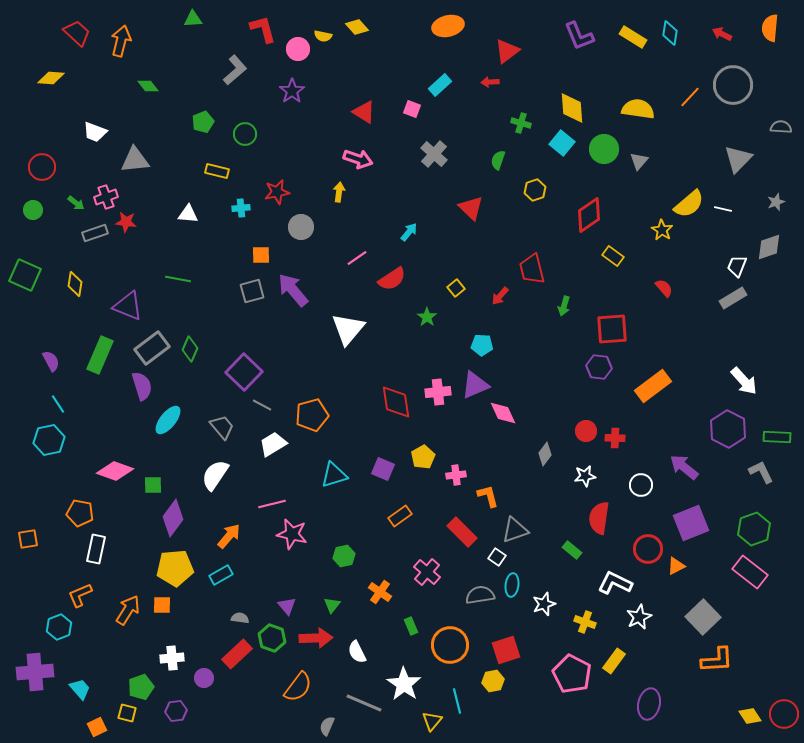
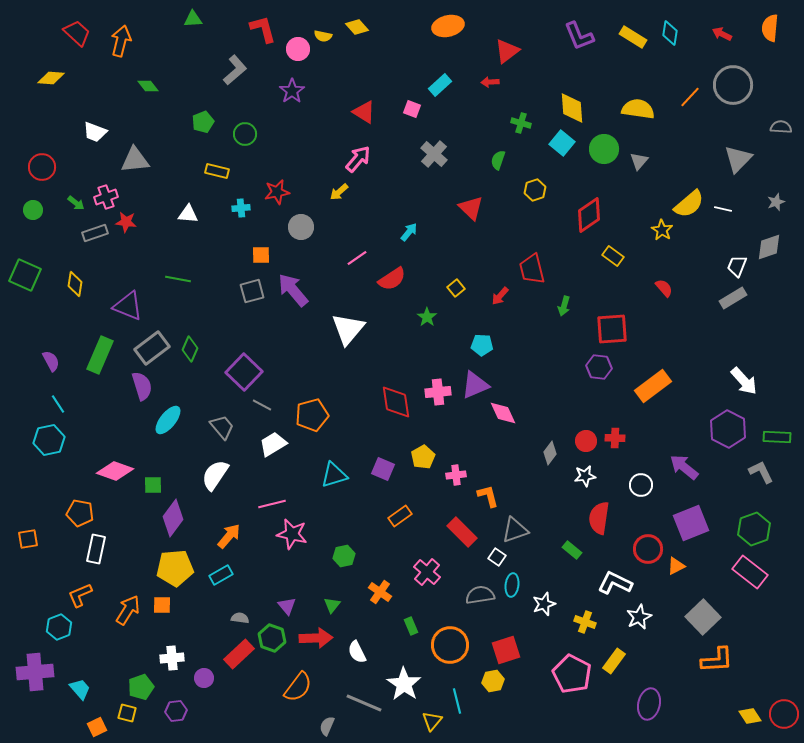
pink arrow at (358, 159): rotated 68 degrees counterclockwise
yellow arrow at (339, 192): rotated 138 degrees counterclockwise
red circle at (586, 431): moved 10 px down
gray diamond at (545, 454): moved 5 px right, 1 px up
red rectangle at (237, 654): moved 2 px right
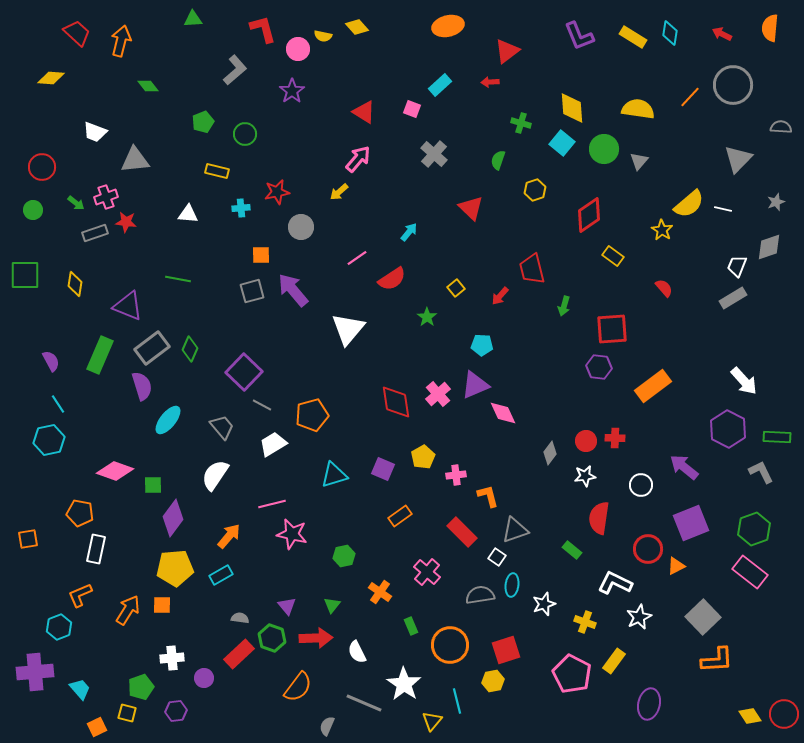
green square at (25, 275): rotated 24 degrees counterclockwise
pink cross at (438, 392): moved 2 px down; rotated 35 degrees counterclockwise
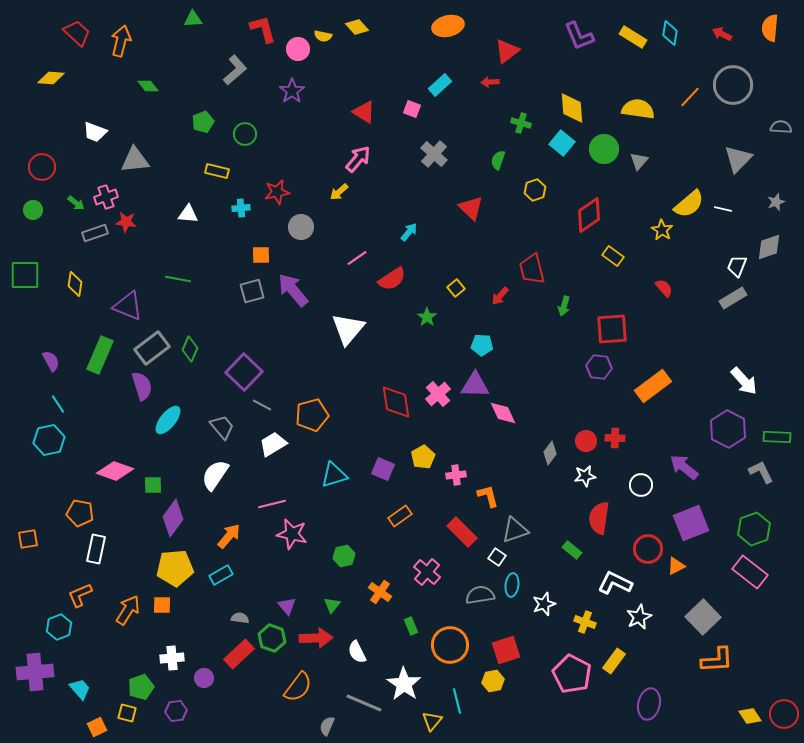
purple triangle at (475, 385): rotated 24 degrees clockwise
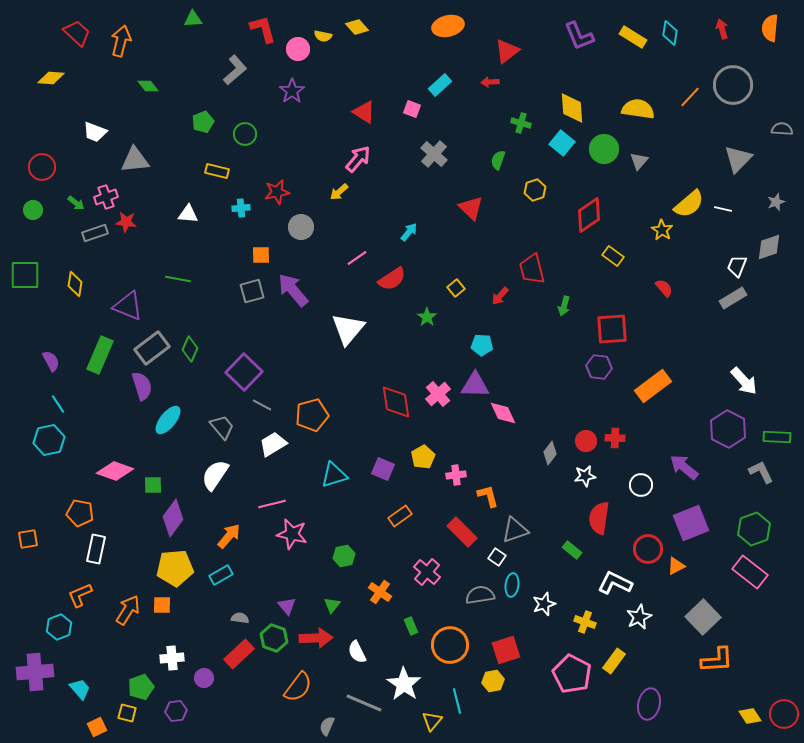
red arrow at (722, 34): moved 5 px up; rotated 48 degrees clockwise
gray semicircle at (781, 127): moved 1 px right, 2 px down
green hexagon at (272, 638): moved 2 px right
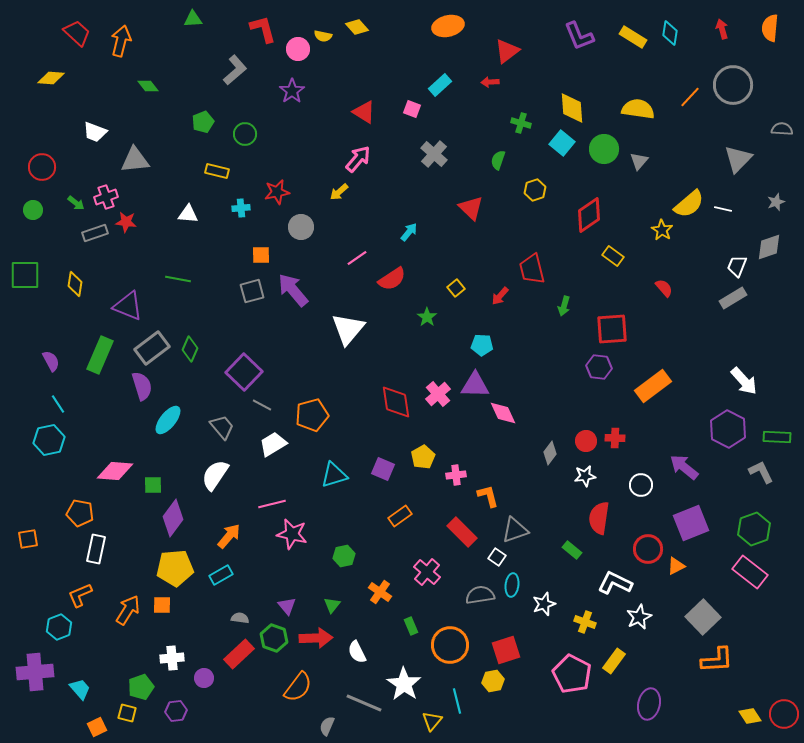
pink diamond at (115, 471): rotated 15 degrees counterclockwise
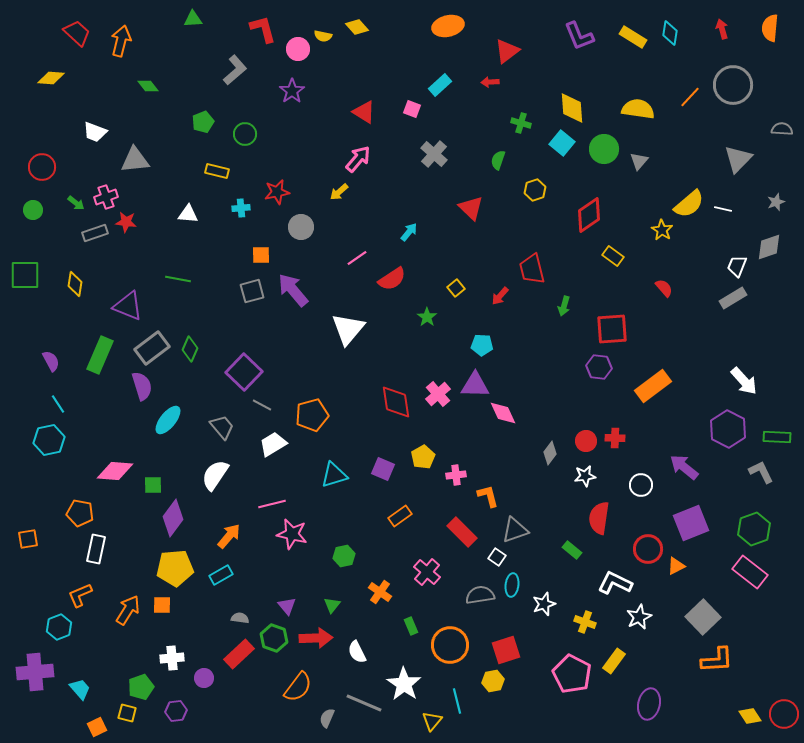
gray semicircle at (327, 726): moved 8 px up
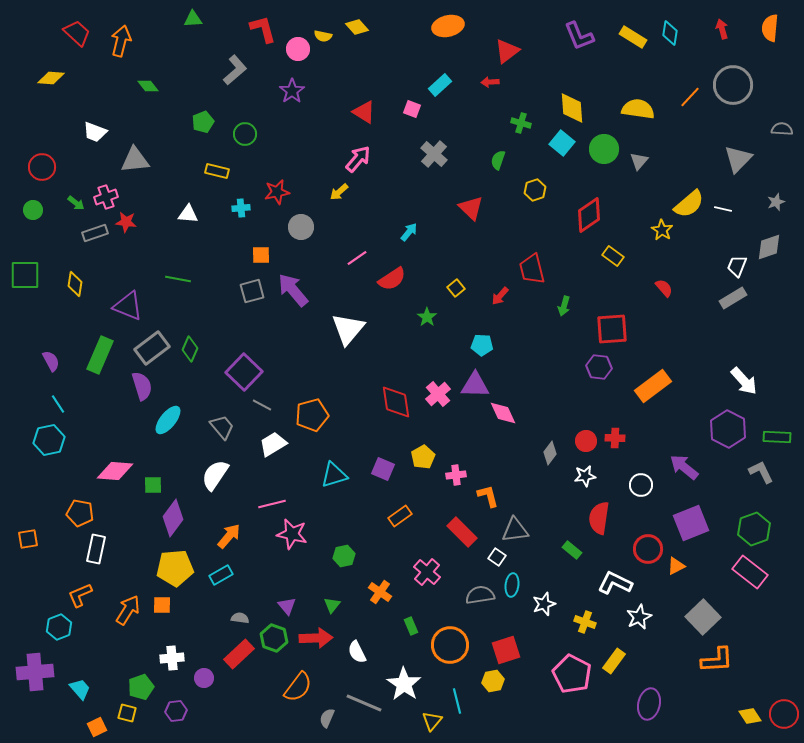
gray triangle at (515, 530): rotated 12 degrees clockwise
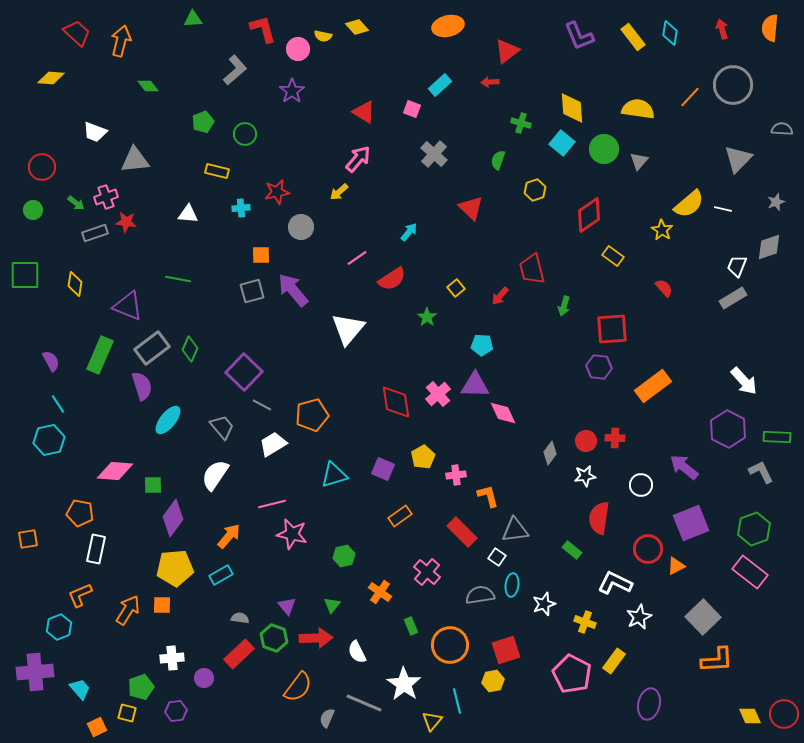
yellow rectangle at (633, 37): rotated 20 degrees clockwise
yellow diamond at (750, 716): rotated 10 degrees clockwise
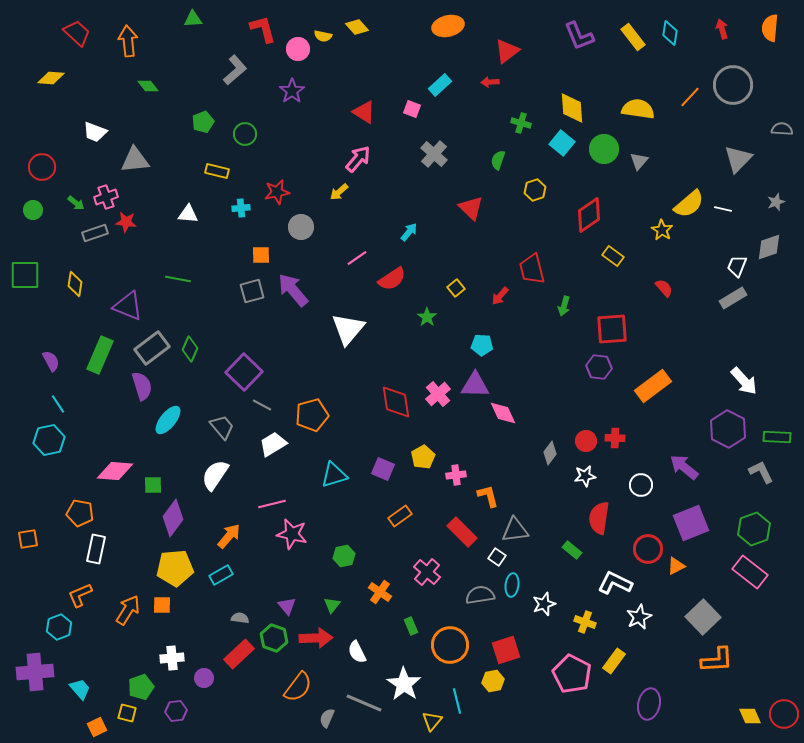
orange arrow at (121, 41): moved 7 px right; rotated 20 degrees counterclockwise
